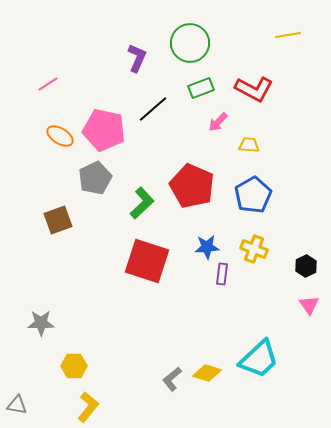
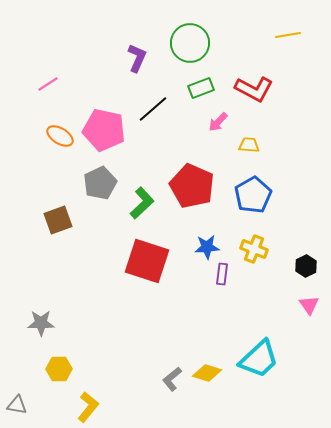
gray pentagon: moved 5 px right, 5 px down
yellow hexagon: moved 15 px left, 3 px down
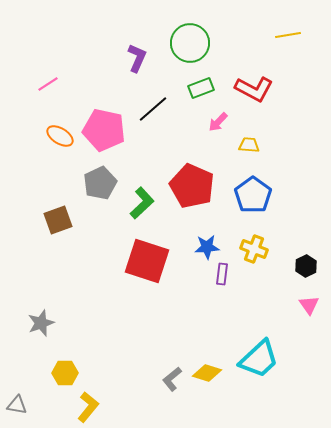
blue pentagon: rotated 6 degrees counterclockwise
gray star: rotated 20 degrees counterclockwise
yellow hexagon: moved 6 px right, 4 px down
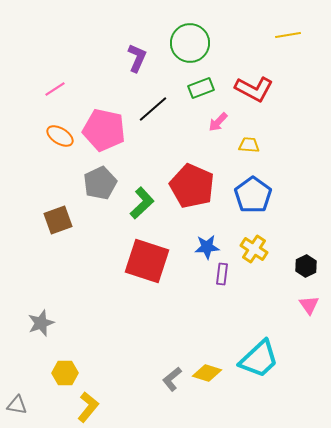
pink line: moved 7 px right, 5 px down
yellow cross: rotated 12 degrees clockwise
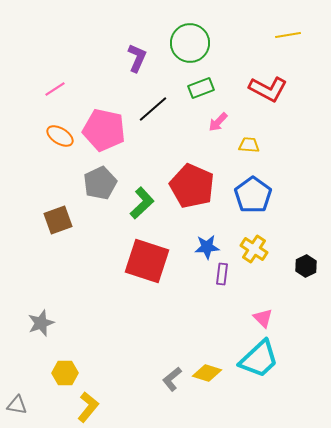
red L-shape: moved 14 px right
pink triangle: moved 46 px left, 13 px down; rotated 10 degrees counterclockwise
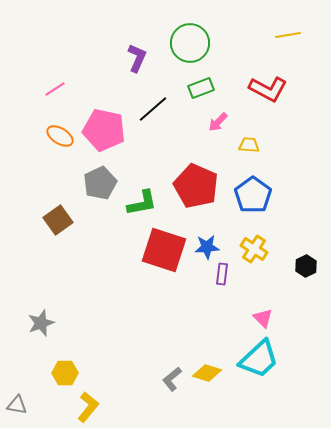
red pentagon: moved 4 px right
green L-shape: rotated 32 degrees clockwise
brown square: rotated 16 degrees counterclockwise
red square: moved 17 px right, 11 px up
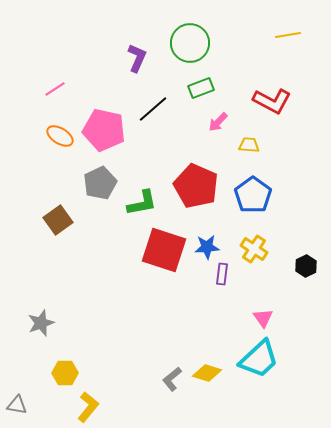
red L-shape: moved 4 px right, 12 px down
pink triangle: rotated 10 degrees clockwise
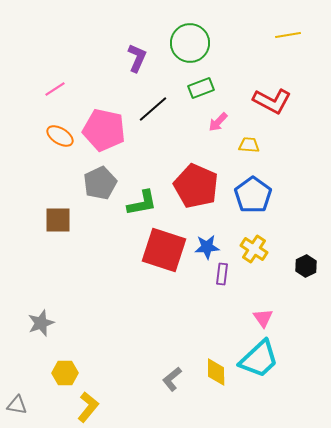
brown square: rotated 36 degrees clockwise
yellow diamond: moved 9 px right, 1 px up; rotated 72 degrees clockwise
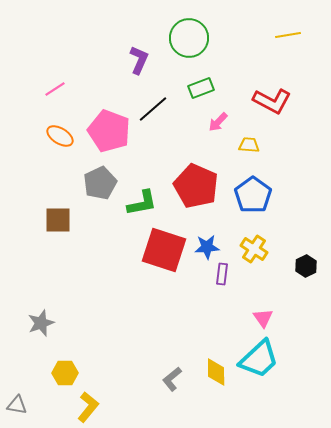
green circle: moved 1 px left, 5 px up
purple L-shape: moved 2 px right, 2 px down
pink pentagon: moved 5 px right, 1 px down; rotated 9 degrees clockwise
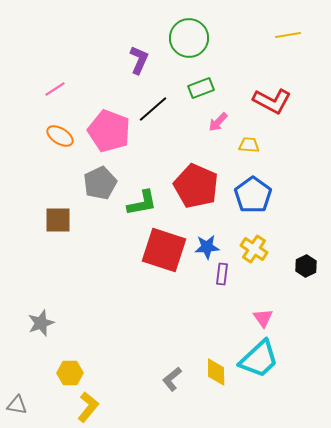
yellow hexagon: moved 5 px right
